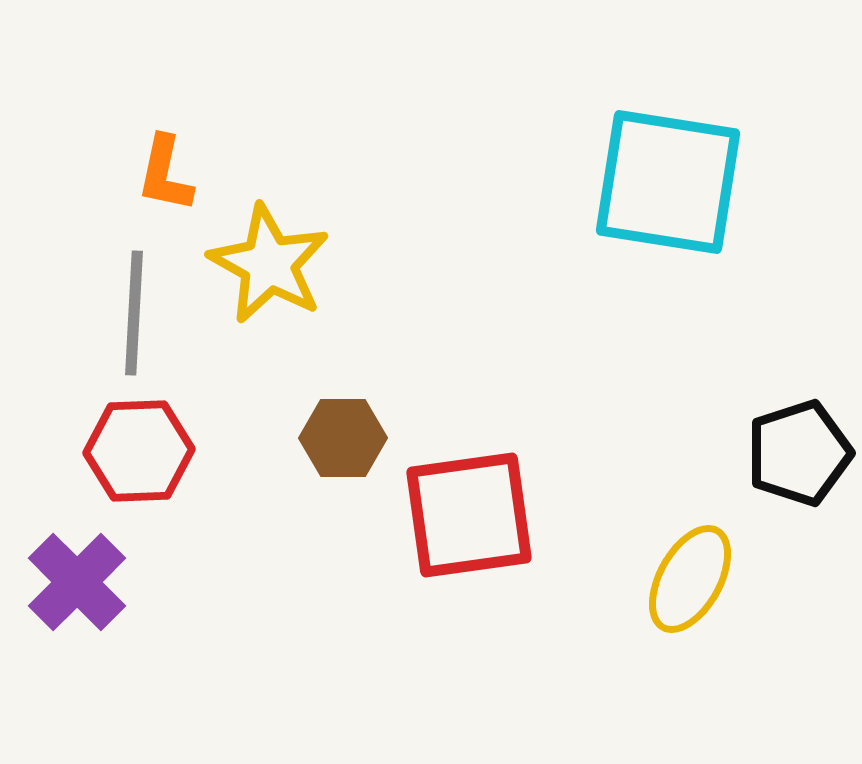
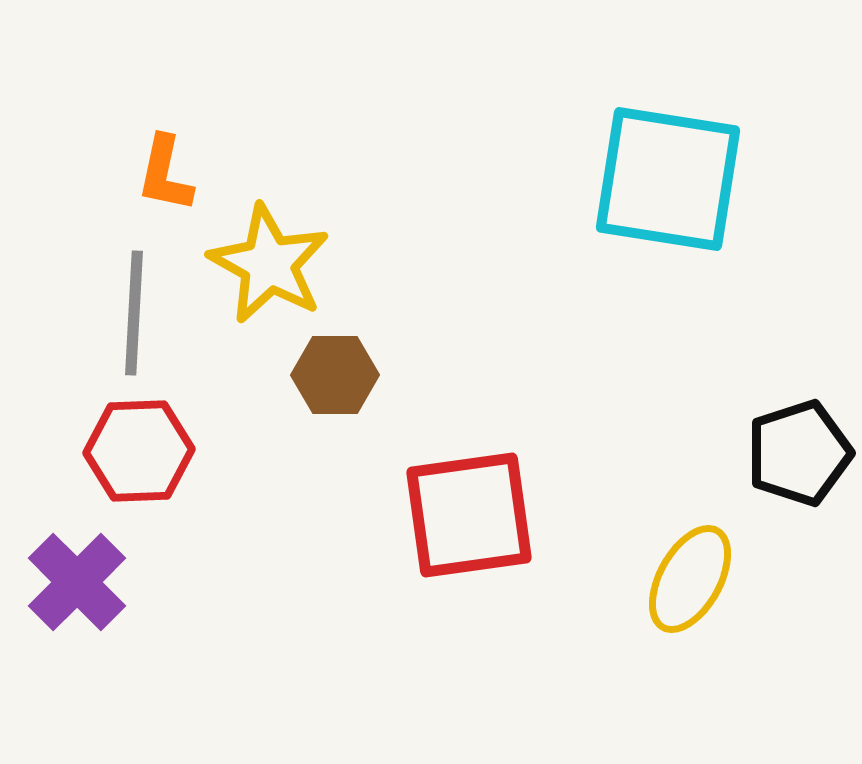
cyan square: moved 3 px up
brown hexagon: moved 8 px left, 63 px up
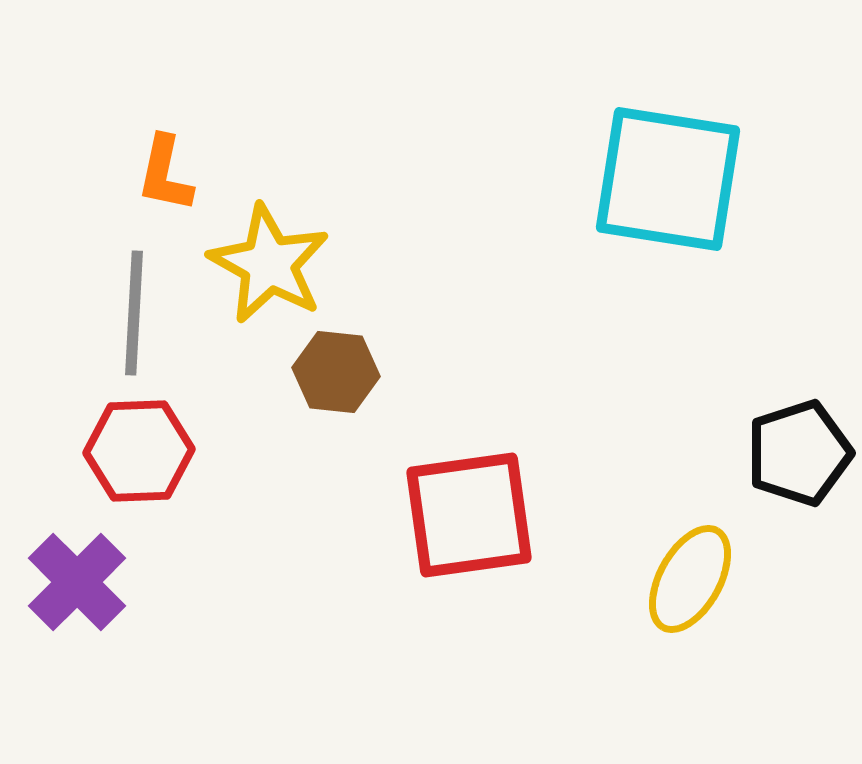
brown hexagon: moved 1 px right, 3 px up; rotated 6 degrees clockwise
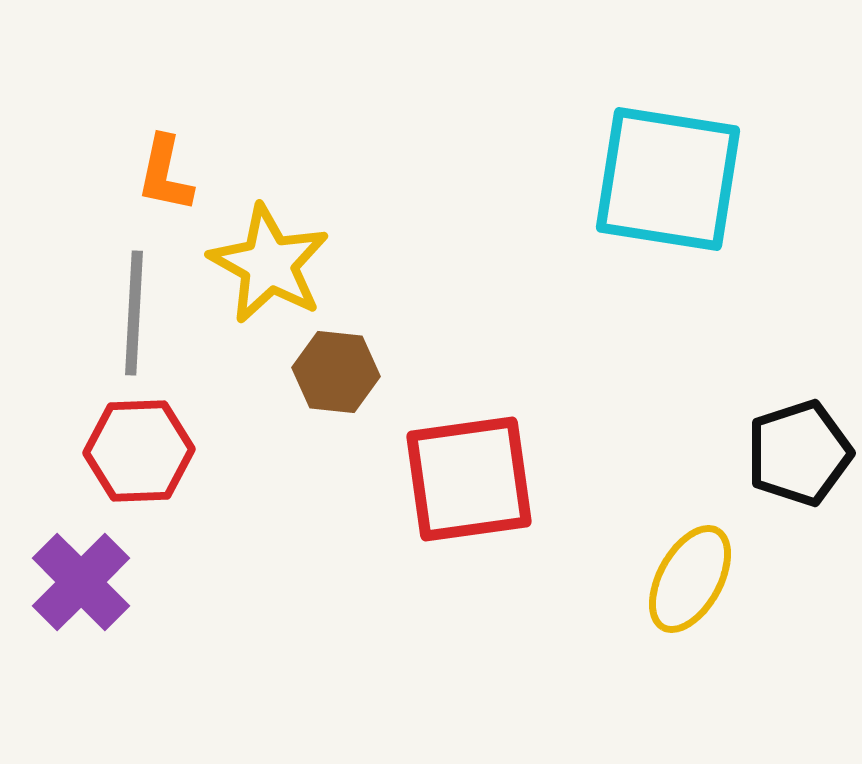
red square: moved 36 px up
purple cross: moved 4 px right
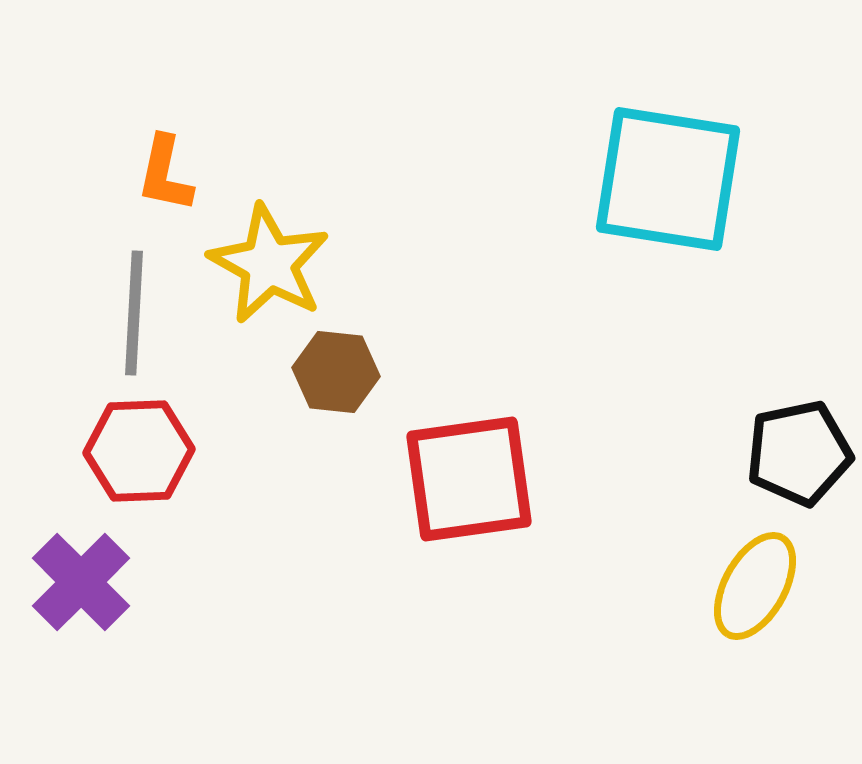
black pentagon: rotated 6 degrees clockwise
yellow ellipse: moved 65 px right, 7 px down
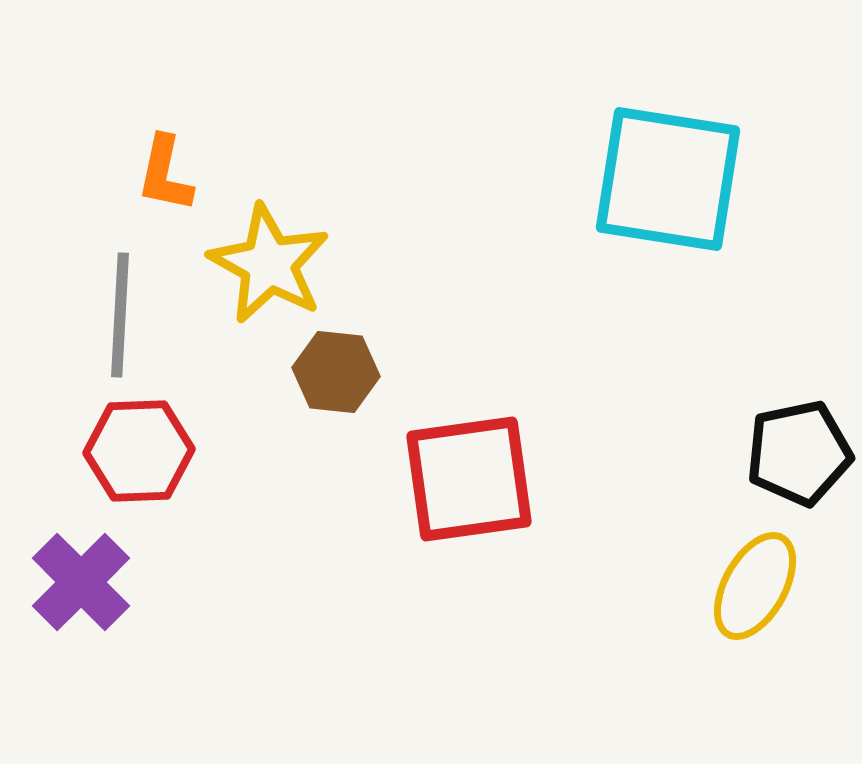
gray line: moved 14 px left, 2 px down
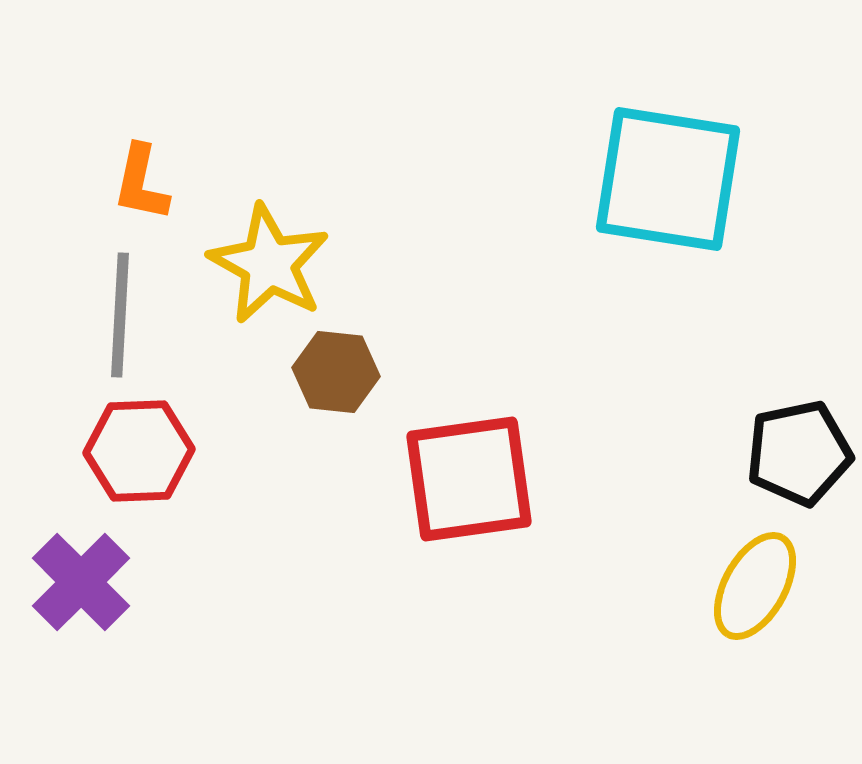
orange L-shape: moved 24 px left, 9 px down
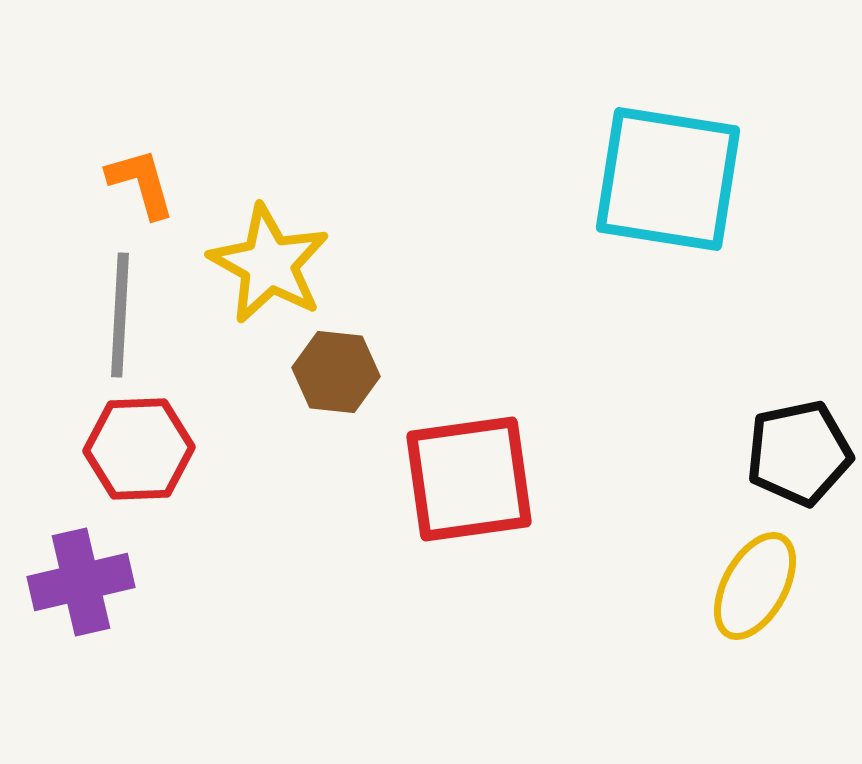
orange L-shape: rotated 152 degrees clockwise
red hexagon: moved 2 px up
purple cross: rotated 32 degrees clockwise
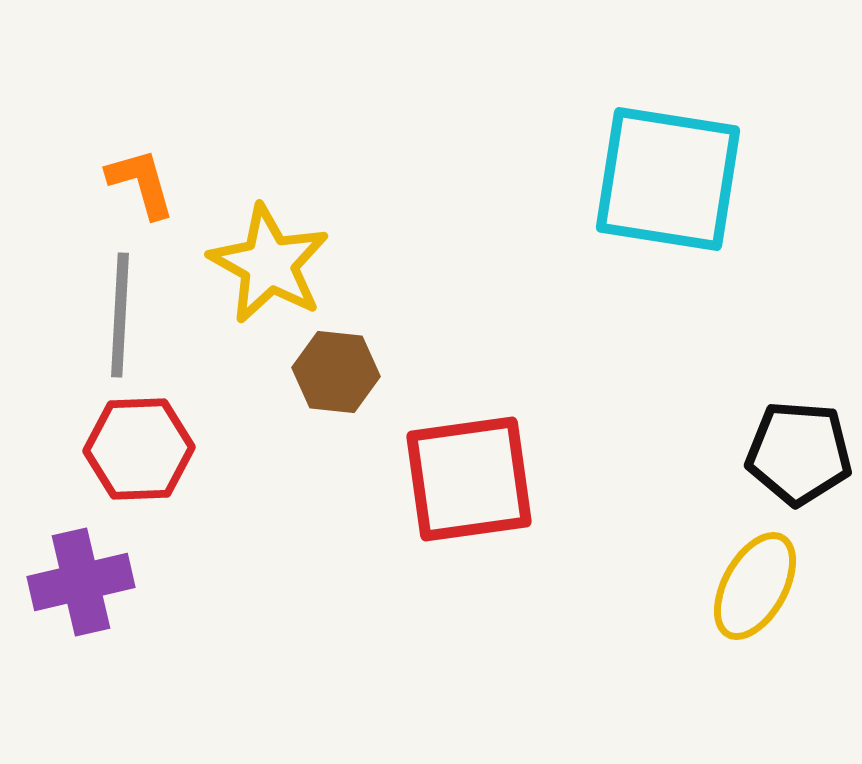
black pentagon: rotated 16 degrees clockwise
